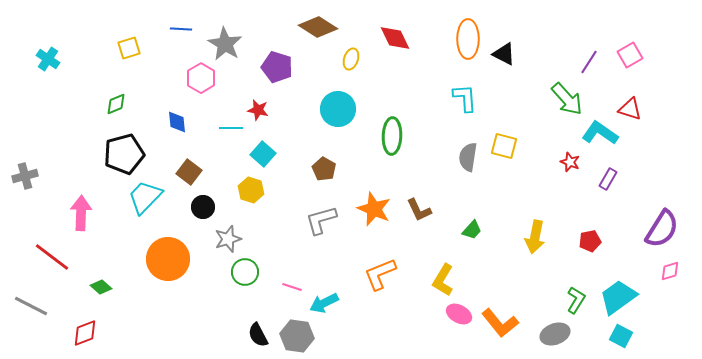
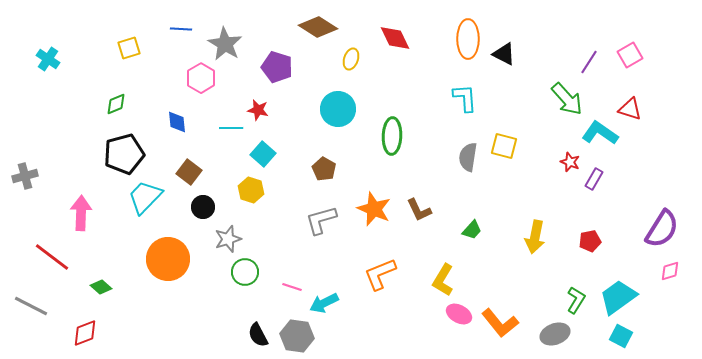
purple rectangle at (608, 179): moved 14 px left
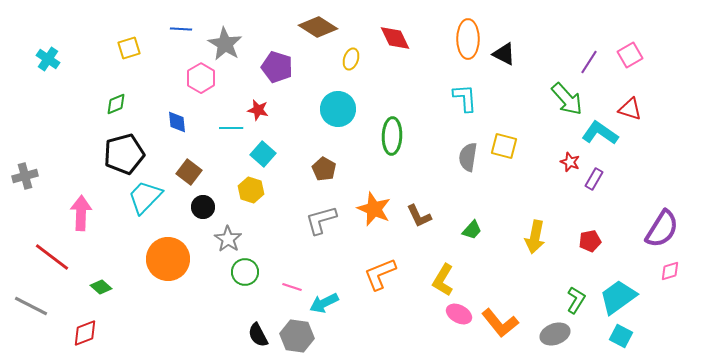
brown L-shape at (419, 210): moved 6 px down
gray star at (228, 239): rotated 20 degrees counterclockwise
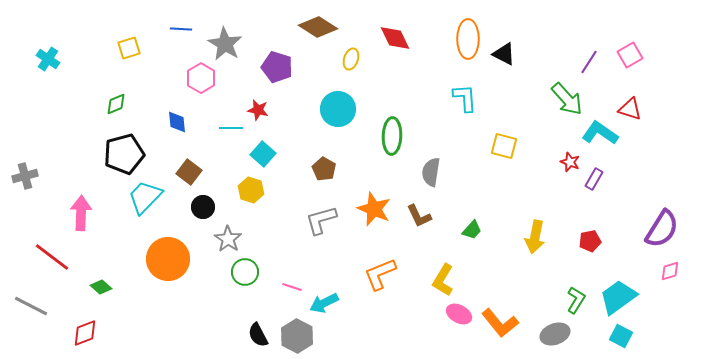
gray semicircle at (468, 157): moved 37 px left, 15 px down
gray hexagon at (297, 336): rotated 20 degrees clockwise
